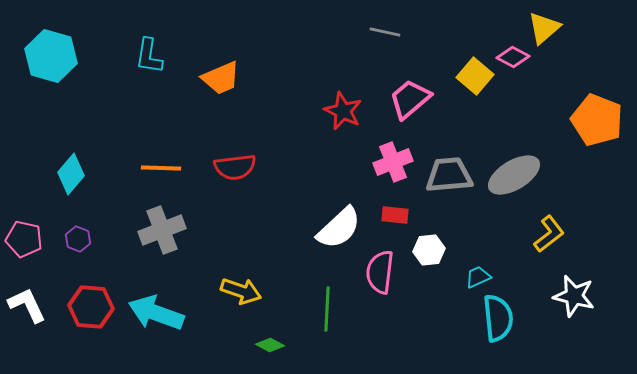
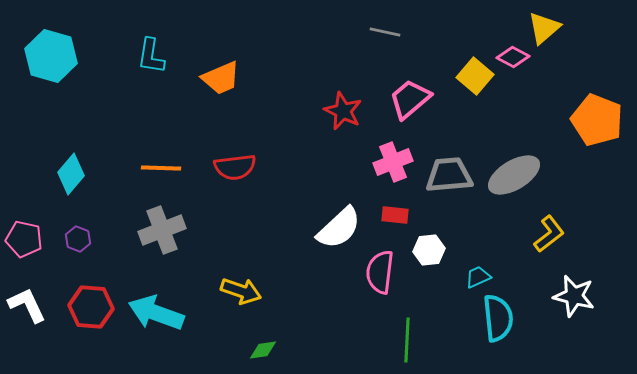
cyan L-shape: moved 2 px right
green line: moved 80 px right, 31 px down
green diamond: moved 7 px left, 5 px down; rotated 36 degrees counterclockwise
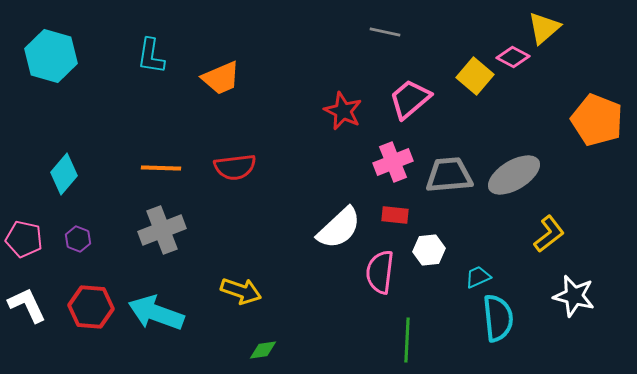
cyan diamond: moved 7 px left
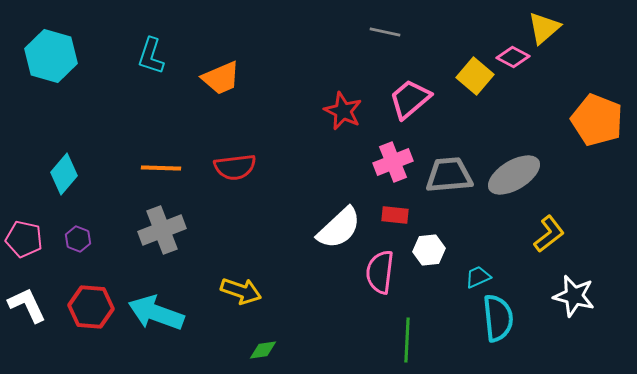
cyan L-shape: rotated 9 degrees clockwise
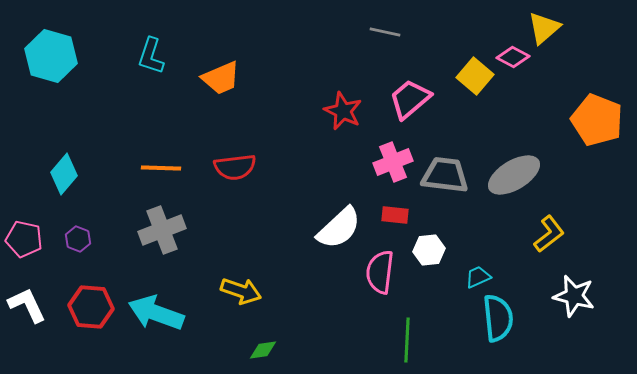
gray trapezoid: moved 4 px left; rotated 12 degrees clockwise
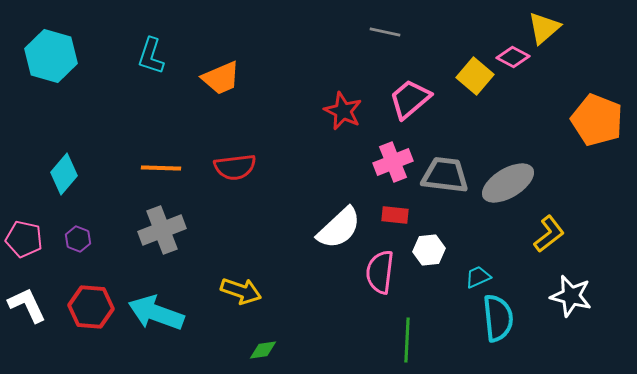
gray ellipse: moved 6 px left, 8 px down
white star: moved 3 px left
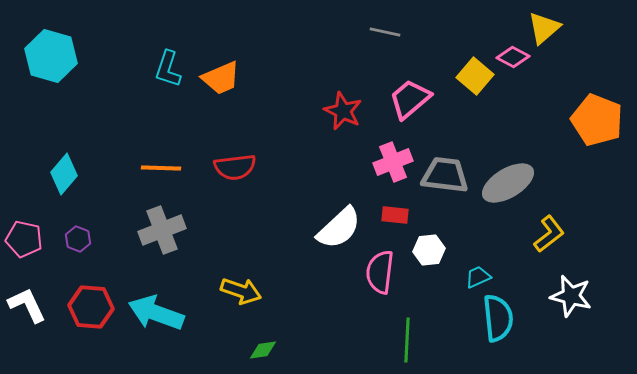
cyan L-shape: moved 17 px right, 13 px down
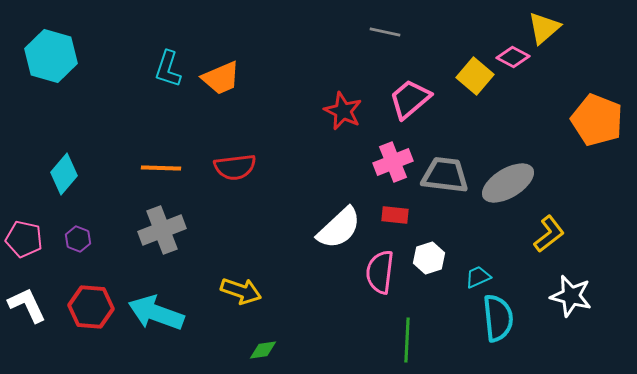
white hexagon: moved 8 px down; rotated 12 degrees counterclockwise
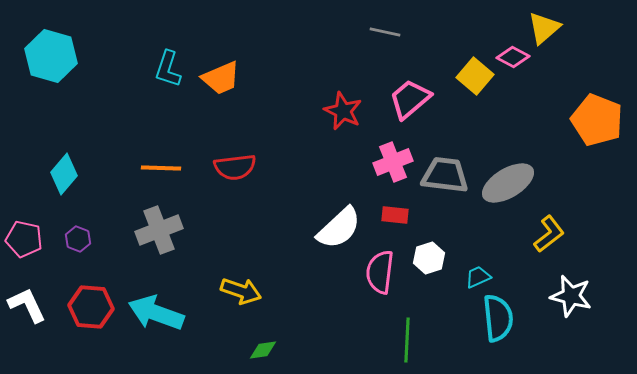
gray cross: moved 3 px left
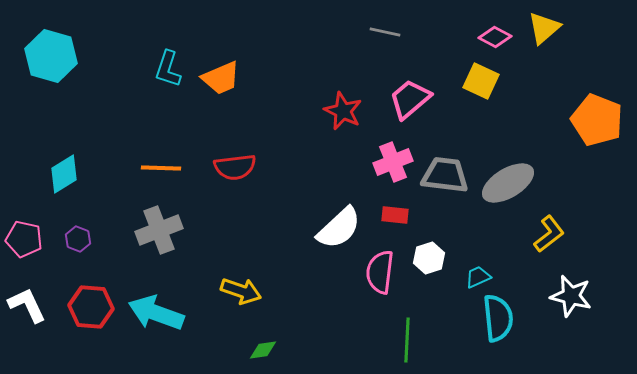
pink diamond: moved 18 px left, 20 px up
yellow square: moved 6 px right, 5 px down; rotated 15 degrees counterclockwise
cyan diamond: rotated 18 degrees clockwise
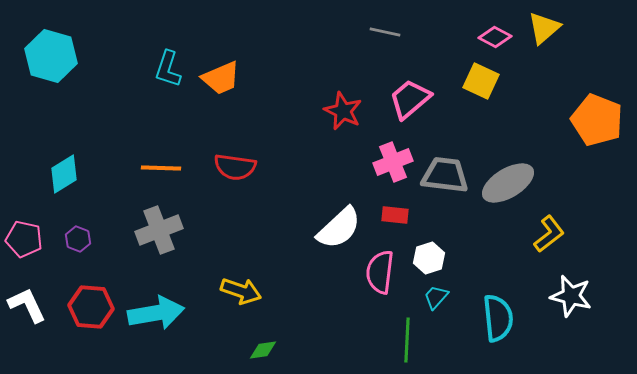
red semicircle: rotated 15 degrees clockwise
cyan trapezoid: moved 42 px left, 20 px down; rotated 24 degrees counterclockwise
cyan arrow: rotated 150 degrees clockwise
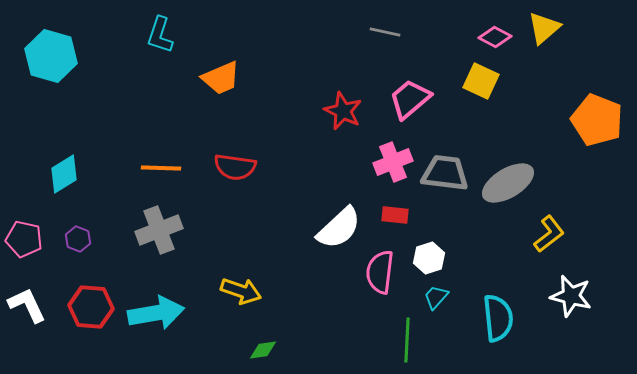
cyan L-shape: moved 8 px left, 34 px up
gray trapezoid: moved 2 px up
